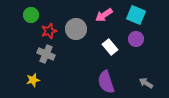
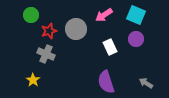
white rectangle: rotated 14 degrees clockwise
yellow star: rotated 24 degrees counterclockwise
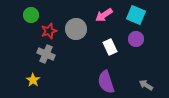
gray arrow: moved 2 px down
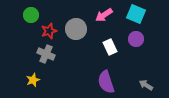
cyan square: moved 1 px up
yellow star: rotated 16 degrees clockwise
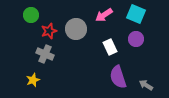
gray cross: moved 1 px left
purple semicircle: moved 12 px right, 5 px up
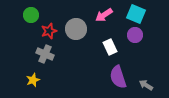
purple circle: moved 1 px left, 4 px up
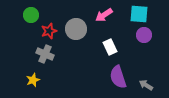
cyan square: moved 3 px right; rotated 18 degrees counterclockwise
purple circle: moved 9 px right
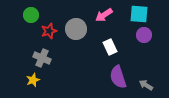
gray cross: moved 3 px left, 4 px down
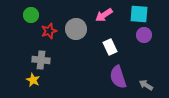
gray cross: moved 1 px left, 2 px down; rotated 18 degrees counterclockwise
yellow star: rotated 24 degrees counterclockwise
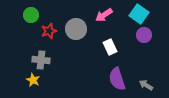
cyan square: rotated 30 degrees clockwise
purple semicircle: moved 1 px left, 2 px down
